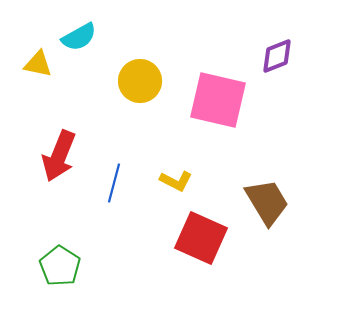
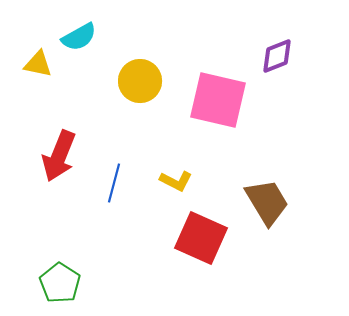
green pentagon: moved 17 px down
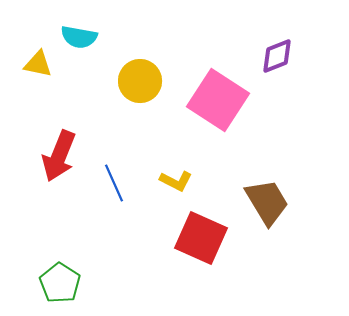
cyan semicircle: rotated 39 degrees clockwise
pink square: rotated 20 degrees clockwise
blue line: rotated 39 degrees counterclockwise
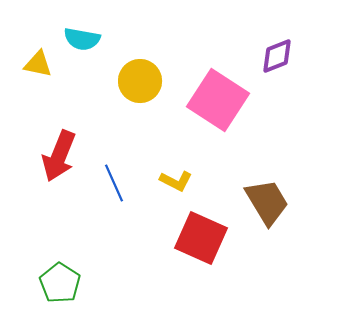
cyan semicircle: moved 3 px right, 2 px down
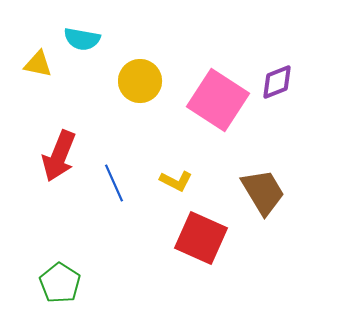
purple diamond: moved 26 px down
brown trapezoid: moved 4 px left, 10 px up
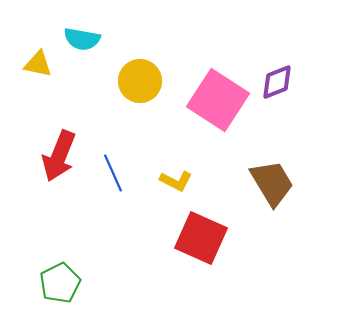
blue line: moved 1 px left, 10 px up
brown trapezoid: moved 9 px right, 9 px up
green pentagon: rotated 12 degrees clockwise
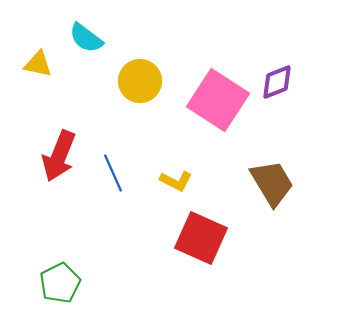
cyan semicircle: moved 4 px right, 1 px up; rotated 27 degrees clockwise
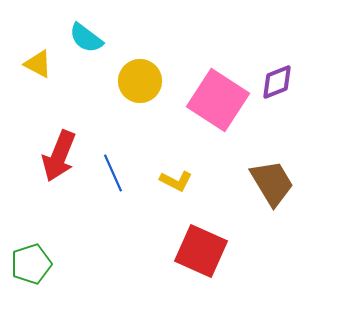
yellow triangle: rotated 16 degrees clockwise
red square: moved 13 px down
green pentagon: moved 29 px left, 19 px up; rotated 9 degrees clockwise
